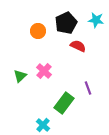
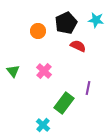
green triangle: moved 7 px left, 5 px up; rotated 24 degrees counterclockwise
purple line: rotated 32 degrees clockwise
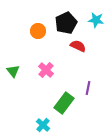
pink cross: moved 2 px right, 1 px up
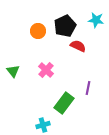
black pentagon: moved 1 px left, 3 px down
cyan cross: rotated 32 degrees clockwise
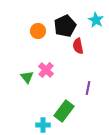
cyan star: rotated 21 degrees clockwise
red semicircle: rotated 126 degrees counterclockwise
green triangle: moved 14 px right, 6 px down
green rectangle: moved 8 px down
cyan cross: rotated 16 degrees clockwise
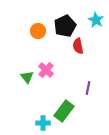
cyan cross: moved 2 px up
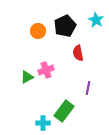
red semicircle: moved 7 px down
pink cross: rotated 28 degrees clockwise
green triangle: rotated 40 degrees clockwise
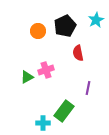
cyan star: rotated 14 degrees clockwise
